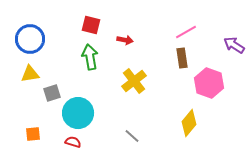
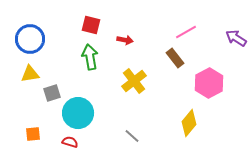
purple arrow: moved 2 px right, 7 px up
brown rectangle: moved 7 px left; rotated 30 degrees counterclockwise
pink hexagon: rotated 12 degrees clockwise
red semicircle: moved 3 px left
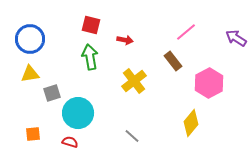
pink line: rotated 10 degrees counterclockwise
brown rectangle: moved 2 px left, 3 px down
yellow diamond: moved 2 px right
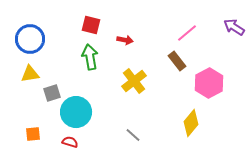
pink line: moved 1 px right, 1 px down
purple arrow: moved 2 px left, 11 px up
brown rectangle: moved 4 px right
cyan circle: moved 2 px left, 1 px up
gray line: moved 1 px right, 1 px up
